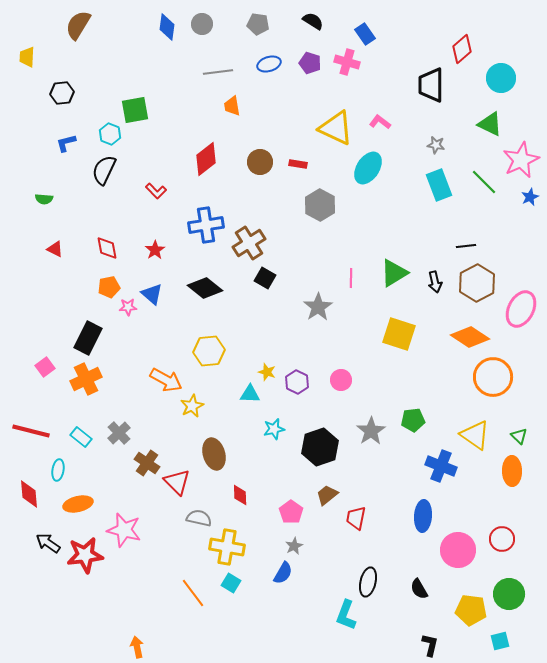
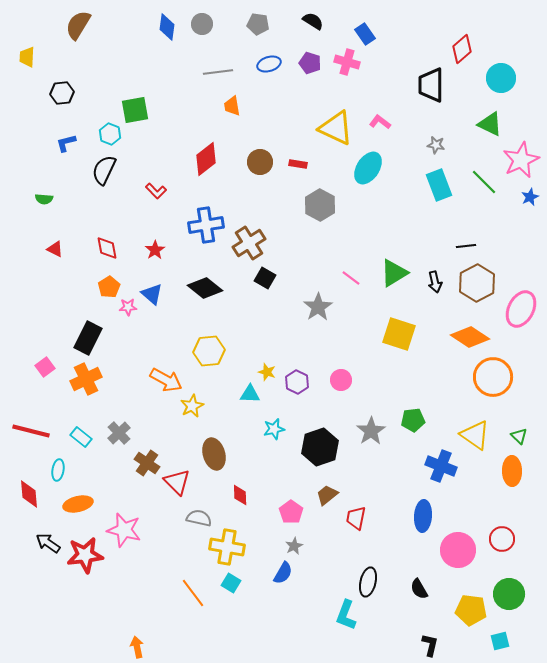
pink line at (351, 278): rotated 54 degrees counterclockwise
orange pentagon at (109, 287): rotated 20 degrees counterclockwise
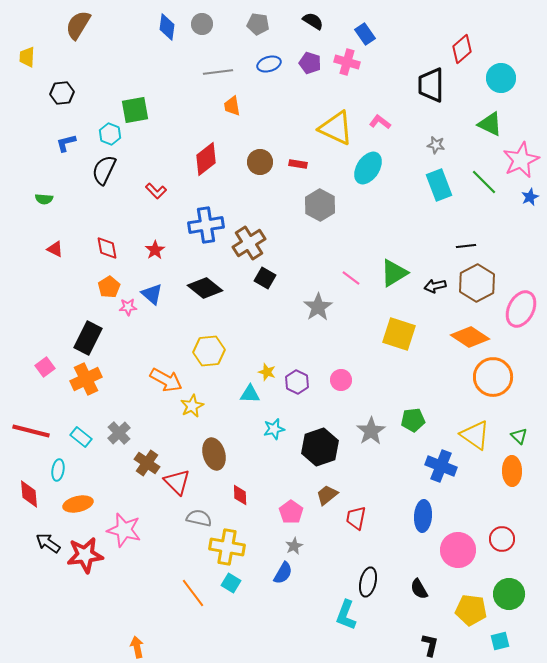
black arrow at (435, 282): moved 4 px down; rotated 90 degrees clockwise
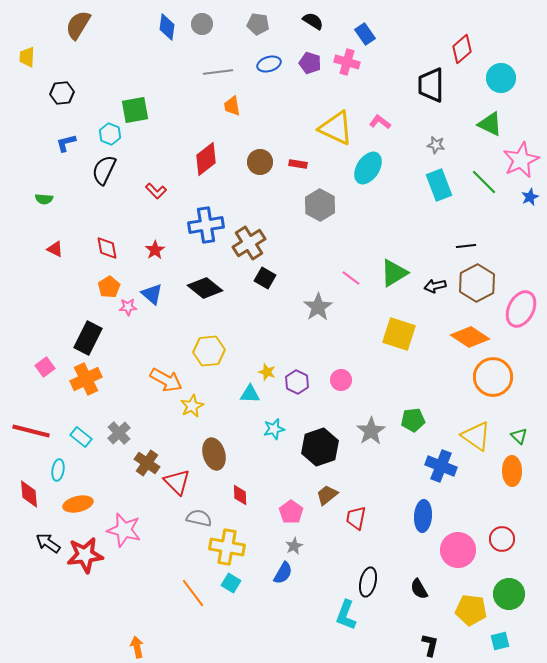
yellow triangle at (475, 435): moved 1 px right, 1 px down
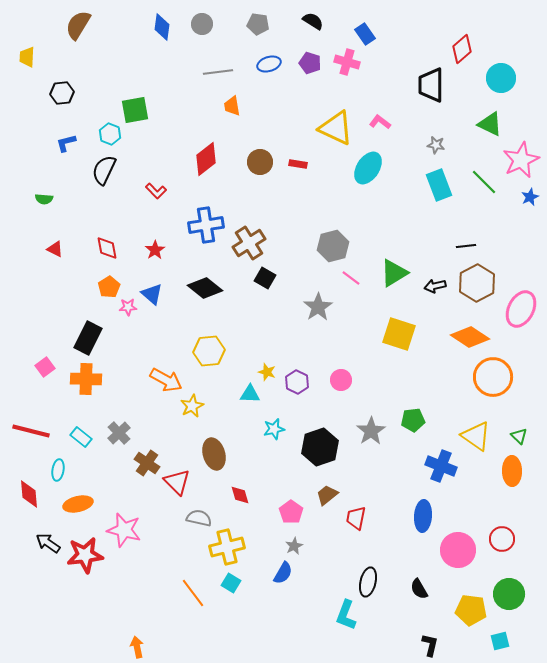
blue diamond at (167, 27): moved 5 px left
gray hexagon at (320, 205): moved 13 px right, 41 px down; rotated 16 degrees clockwise
orange cross at (86, 379): rotated 28 degrees clockwise
red diamond at (240, 495): rotated 15 degrees counterclockwise
yellow cross at (227, 547): rotated 24 degrees counterclockwise
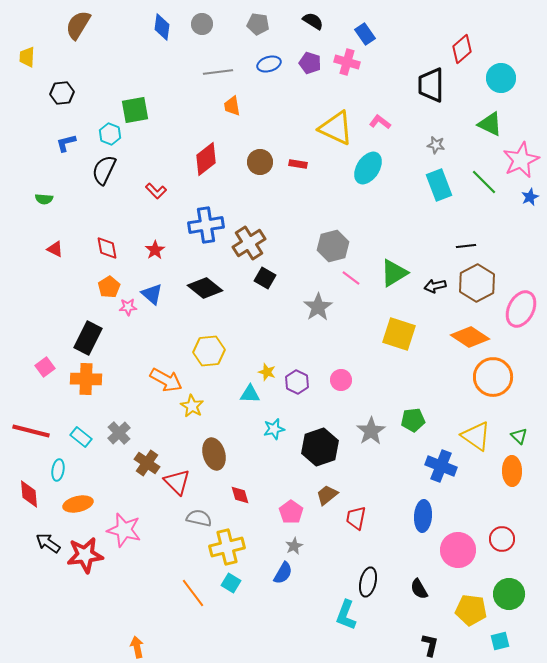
yellow star at (192, 406): rotated 15 degrees counterclockwise
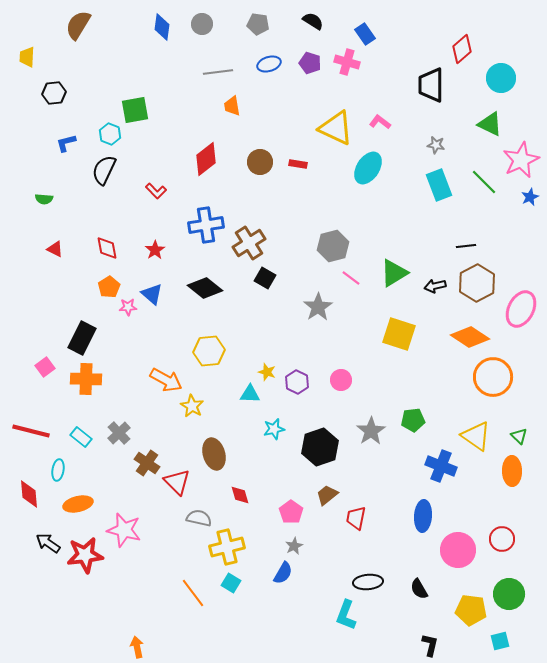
black hexagon at (62, 93): moved 8 px left
black rectangle at (88, 338): moved 6 px left
black ellipse at (368, 582): rotated 72 degrees clockwise
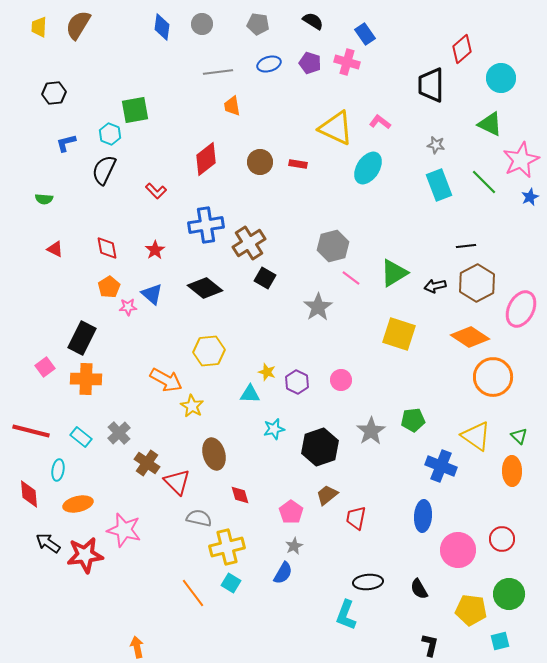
yellow trapezoid at (27, 57): moved 12 px right, 30 px up
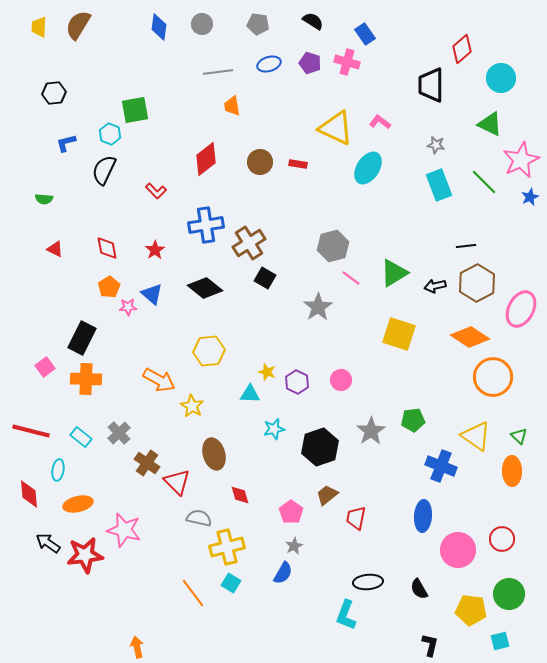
blue diamond at (162, 27): moved 3 px left
orange arrow at (166, 380): moved 7 px left
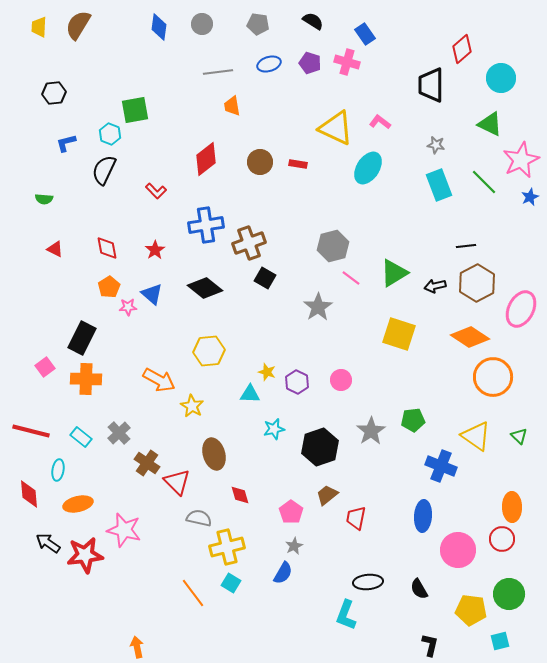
brown cross at (249, 243): rotated 12 degrees clockwise
orange ellipse at (512, 471): moved 36 px down
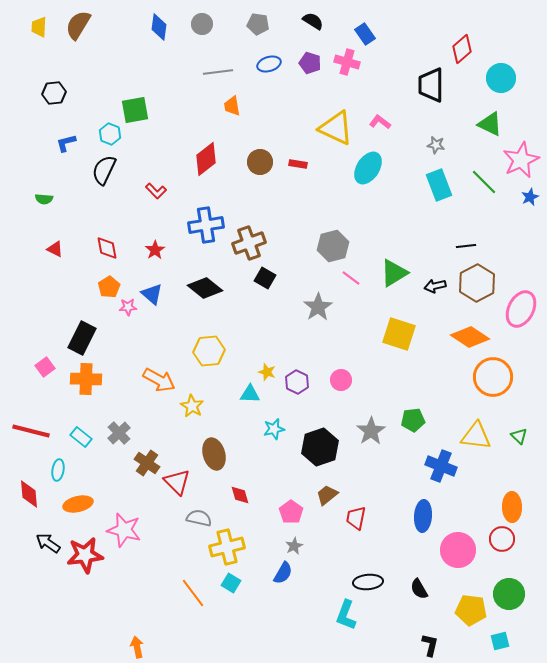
yellow triangle at (476, 436): rotated 28 degrees counterclockwise
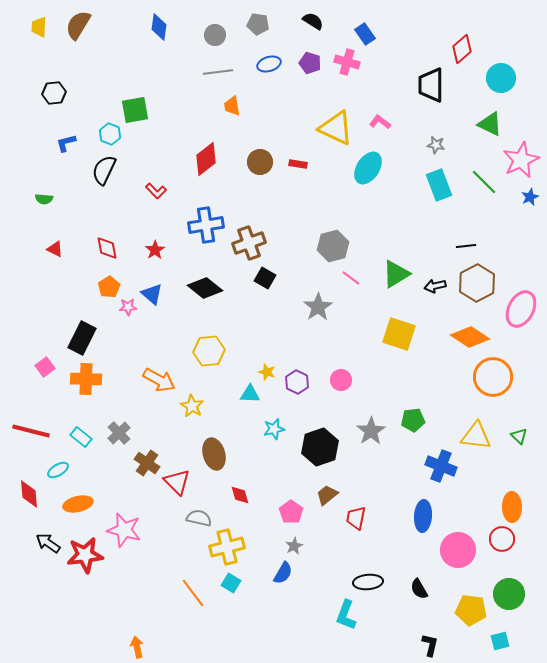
gray circle at (202, 24): moved 13 px right, 11 px down
green triangle at (394, 273): moved 2 px right, 1 px down
cyan ellipse at (58, 470): rotated 50 degrees clockwise
